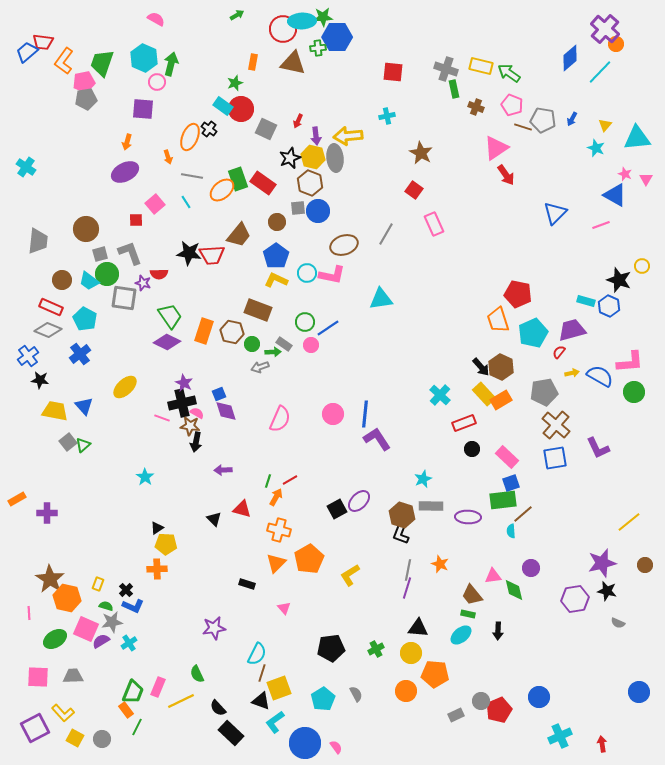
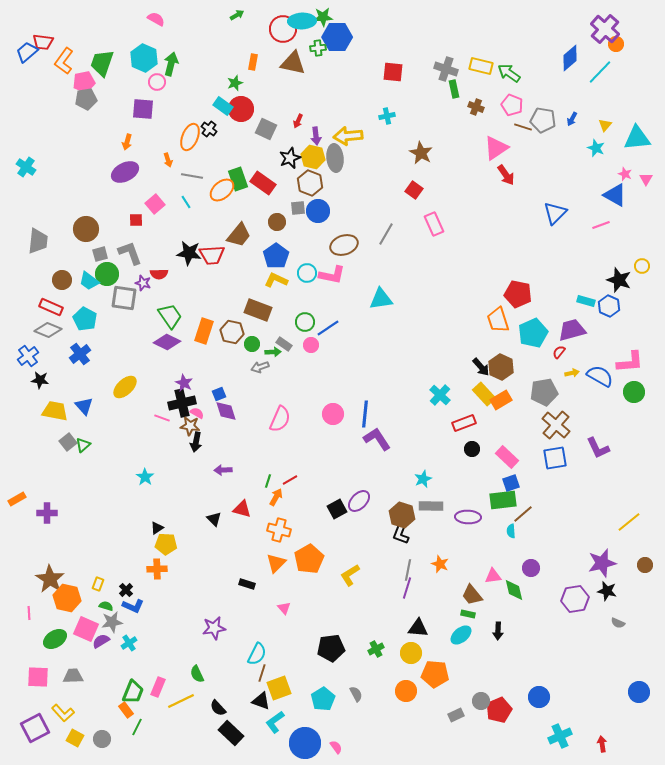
orange arrow at (168, 157): moved 3 px down
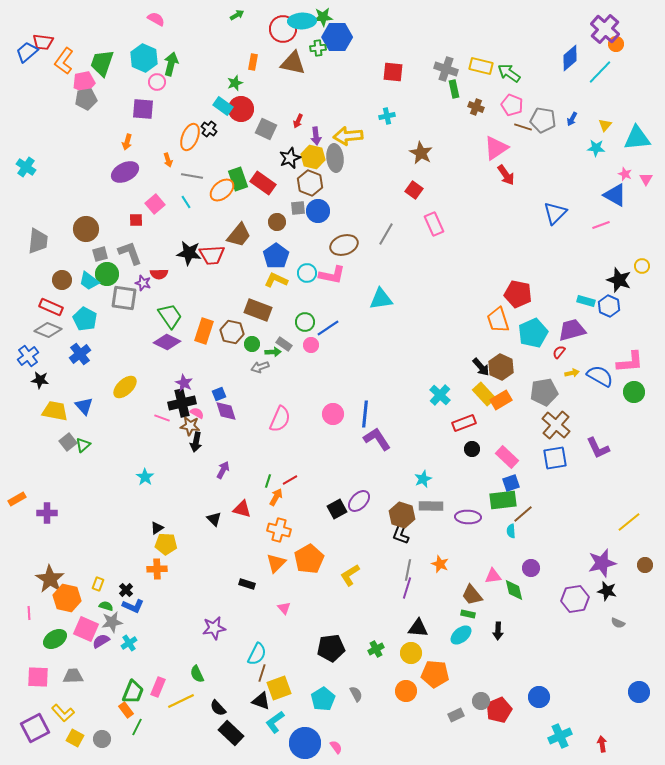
cyan star at (596, 148): rotated 18 degrees counterclockwise
purple arrow at (223, 470): rotated 120 degrees clockwise
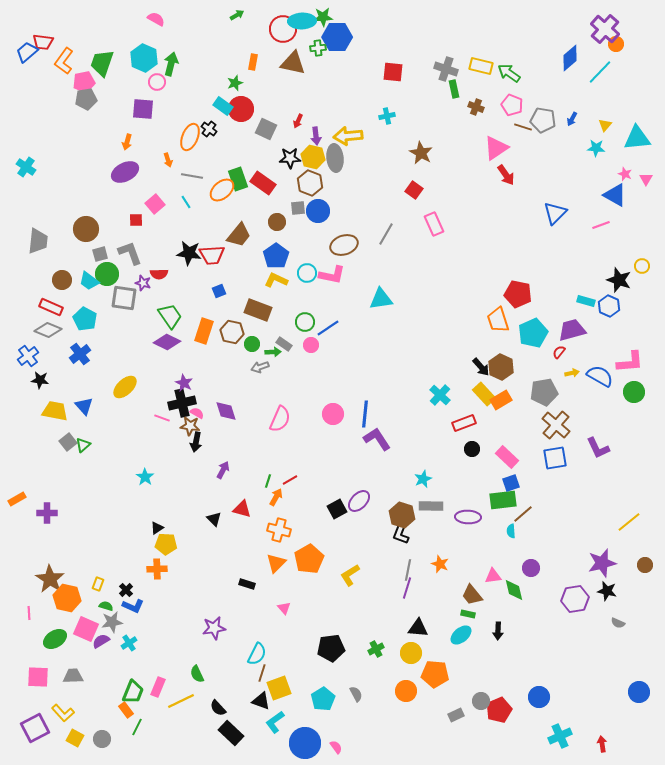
black star at (290, 158): rotated 20 degrees clockwise
blue square at (219, 394): moved 103 px up
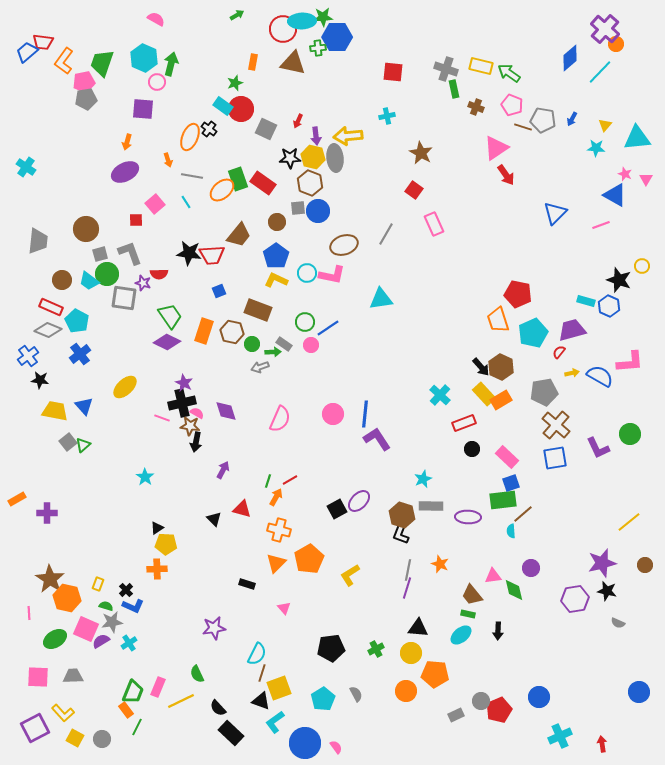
cyan pentagon at (85, 319): moved 8 px left, 2 px down
green circle at (634, 392): moved 4 px left, 42 px down
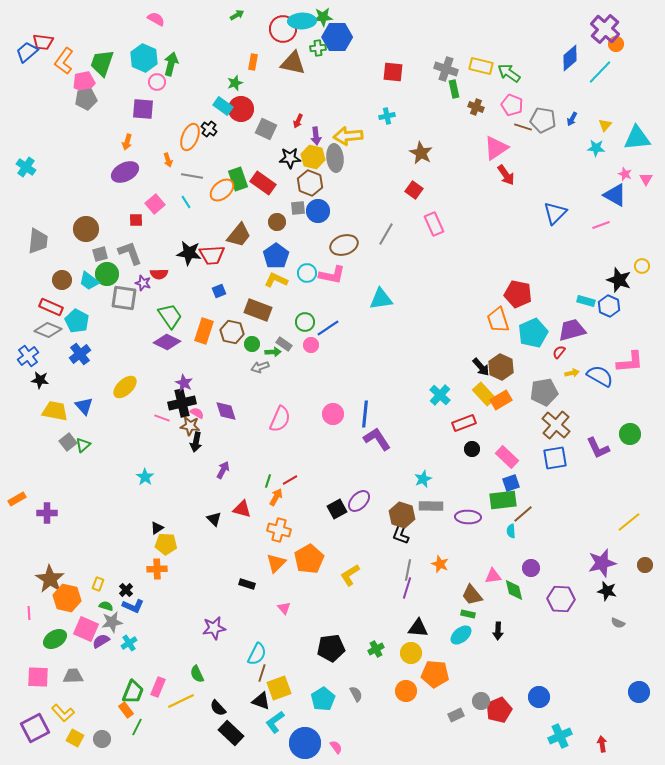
purple hexagon at (575, 599): moved 14 px left; rotated 12 degrees clockwise
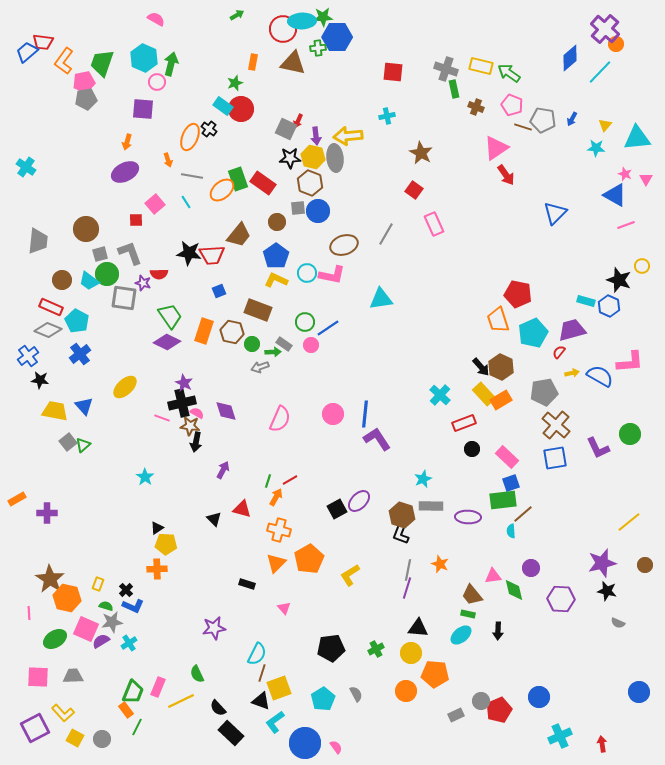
gray square at (266, 129): moved 20 px right
pink line at (601, 225): moved 25 px right
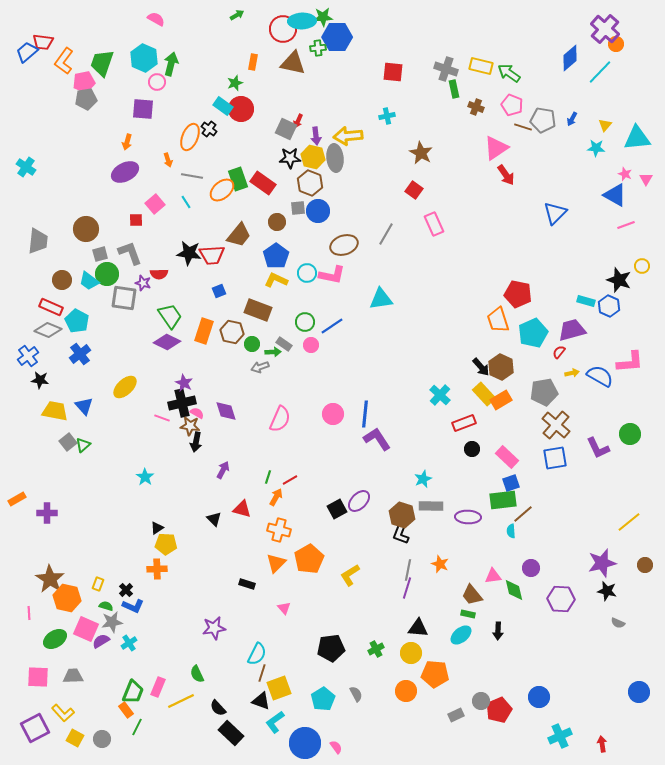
blue line at (328, 328): moved 4 px right, 2 px up
green line at (268, 481): moved 4 px up
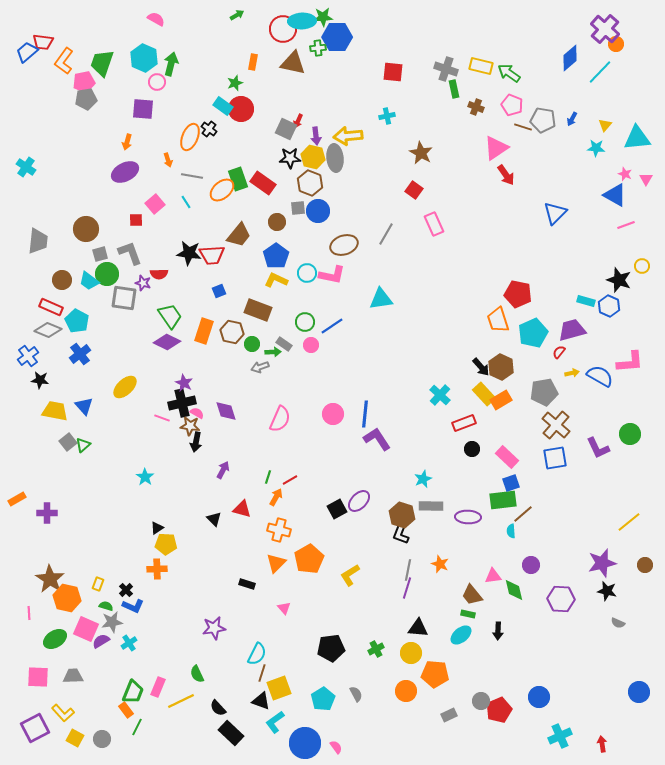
purple circle at (531, 568): moved 3 px up
gray rectangle at (456, 715): moved 7 px left
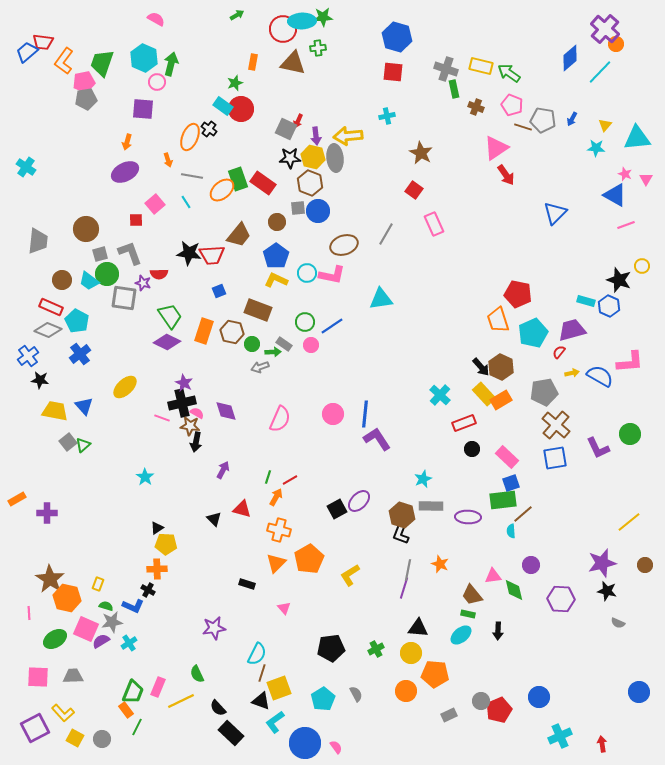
blue hexagon at (337, 37): moved 60 px right; rotated 16 degrees clockwise
purple line at (407, 588): moved 3 px left
black cross at (126, 590): moved 22 px right; rotated 16 degrees counterclockwise
